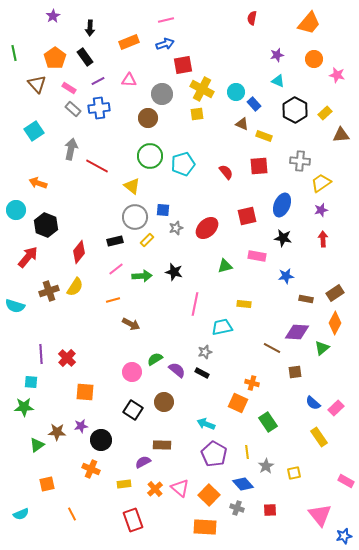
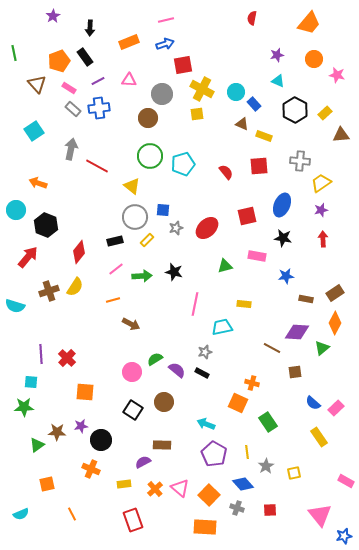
orange pentagon at (55, 58): moved 4 px right, 3 px down; rotated 15 degrees clockwise
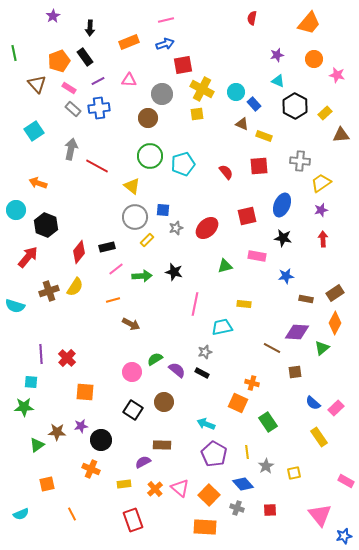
black hexagon at (295, 110): moved 4 px up
black rectangle at (115, 241): moved 8 px left, 6 px down
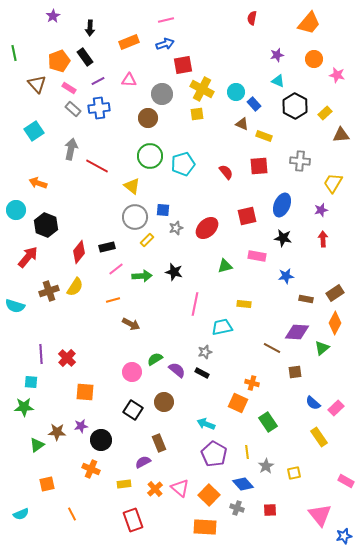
yellow trapezoid at (321, 183): moved 12 px right; rotated 25 degrees counterclockwise
brown rectangle at (162, 445): moved 3 px left, 2 px up; rotated 66 degrees clockwise
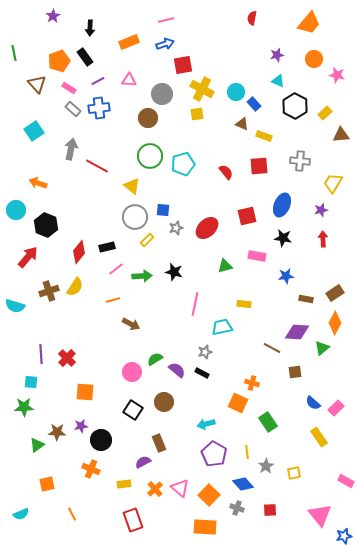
cyan arrow at (206, 424): rotated 36 degrees counterclockwise
